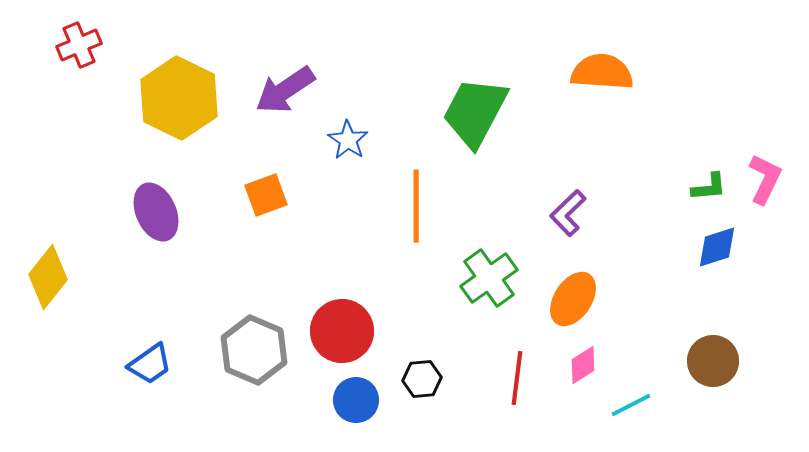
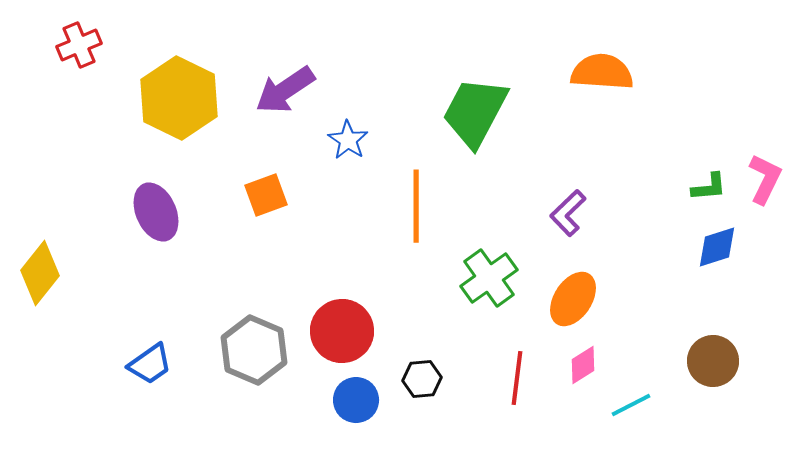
yellow diamond: moved 8 px left, 4 px up
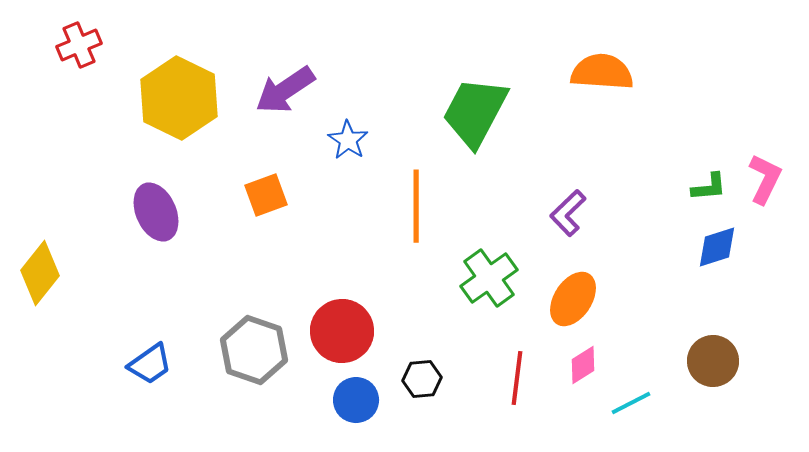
gray hexagon: rotated 4 degrees counterclockwise
cyan line: moved 2 px up
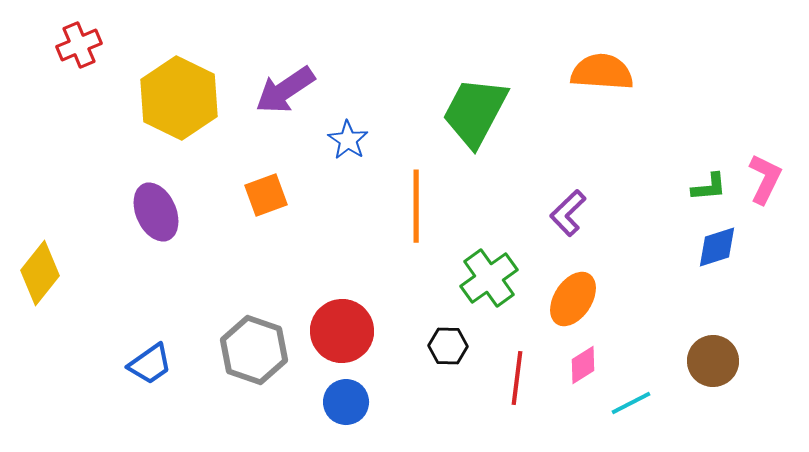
black hexagon: moved 26 px right, 33 px up; rotated 6 degrees clockwise
blue circle: moved 10 px left, 2 px down
